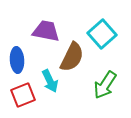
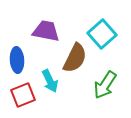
brown semicircle: moved 3 px right, 1 px down
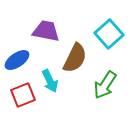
cyan square: moved 7 px right
blue ellipse: rotated 60 degrees clockwise
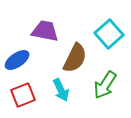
purple trapezoid: moved 1 px left
cyan arrow: moved 11 px right, 9 px down
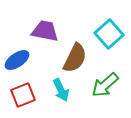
green arrow: rotated 16 degrees clockwise
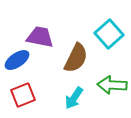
purple trapezoid: moved 5 px left, 6 px down
brown semicircle: moved 1 px right
green arrow: moved 7 px right; rotated 44 degrees clockwise
cyan arrow: moved 13 px right, 8 px down; rotated 60 degrees clockwise
